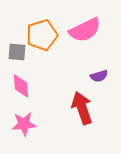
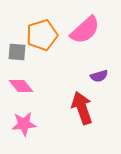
pink semicircle: rotated 16 degrees counterclockwise
pink diamond: rotated 35 degrees counterclockwise
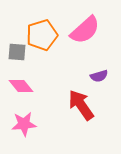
red arrow: moved 1 px left, 3 px up; rotated 16 degrees counterclockwise
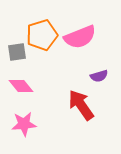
pink semicircle: moved 5 px left, 7 px down; rotated 20 degrees clockwise
gray square: rotated 12 degrees counterclockwise
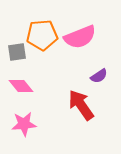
orange pentagon: rotated 12 degrees clockwise
purple semicircle: rotated 18 degrees counterclockwise
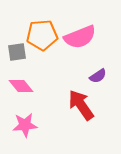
purple semicircle: moved 1 px left
pink star: moved 1 px right, 1 px down
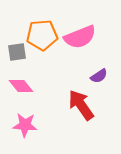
purple semicircle: moved 1 px right
pink star: rotated 10 degrees clockwise
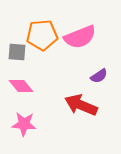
gray square: rotated 12 degrees clockwise
red arrow: rotated 32 degrees counterclockwise
pink star: moved 1 px left, 1 px up
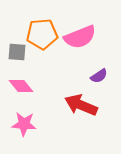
orange pentagon: moved 1 px up
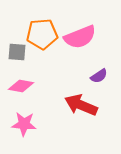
pink diamond: rotated 40 degrees counterclockwise
